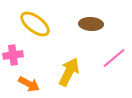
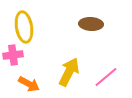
yellow ellipse: moved 11 px left, 3 px down; rotated 44 degrees clockwise
pink line: moved 8 px left, 19 px down
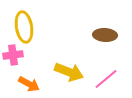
brown ellipse: moved 14 px right, 11 px down
yellow arrow: rotated 84 degrees clockwise
pink line: moved 2 px down
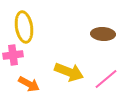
brown ellipse: moved 2 px left, 1 px up
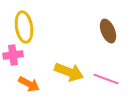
brown ellipse: moved 5 px right, 3 px up; rotated 65 degrees clockwise
pink line: rotated 60 degrees clockwise
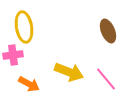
pink line: rotated 30 degrees clockwise
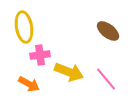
brown ellipse: rotated 30 degrees counterclockwise
pink cross: moved 27 px right
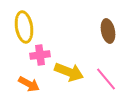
brown ellipse: rotated 40 degrees clockwise
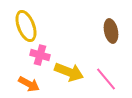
yellow ellipse: moved 2 px right, 1 px up; rotated 12 degrees counterclockwise
brown ellipse: moved 3 px right
pink cross: rotated 24 degrees clockwise
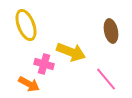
yellow ellipse: moved 1 px up
pink cross: moved 4 px right, 9 px down
yellow arrow: moved 2 px right, 20 px up
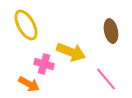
yellow ellipse: rotated 8 degrees counterclockwise
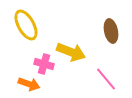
orange arrow: rotated 10 degrees counterclockwise
